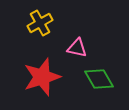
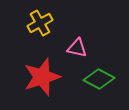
green diamond: rotated 32 degrees counterclockwise
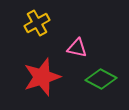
yellow cross: moved 3 px left
green diamond: moved 2 px right
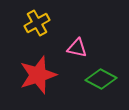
red star: moved 4 px left, 2 px up
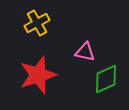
pink triangle: moved 8 px right, 4 px down
green diamond: moved 5 px right; rotated 52 degrees counterclockwise
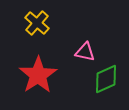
yellow cross: rotated 20 degrees counterclockwise
red star: rotated 15 degrees counterclockwise
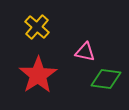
yellow cross: moved 4 px down
green diamond: rotated 32 degrees clockwise
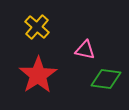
pink triangle: moved 2 px up
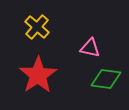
pink triangle: moved 5 px right, 2 px up
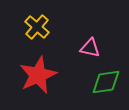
red star: rotated 9 degrees clockwise
green diamond: moved 3 px down; rotated 16 degrees counterclockwise
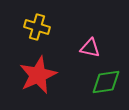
yellow cross: rotated 25 degrees counterclockwise
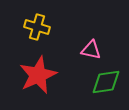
pink triangle: moved 1 px right, 2 px down
